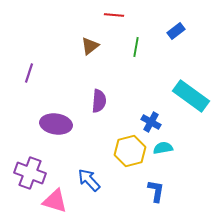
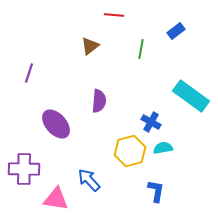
green line: moved 5 px right, 2 px down
purple ellipse: rotated 40 degrees clockwise
purple cross: moved 6 px left, 4 px up; rotated 20 degrees counterclockwise
pink triangle: moved 1 px right, 2 px up; rotated 8 degrees counterclockwise
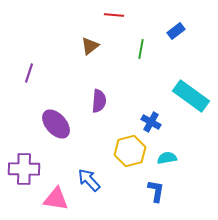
cyan semicircle: moved 4 px right, 10 px down
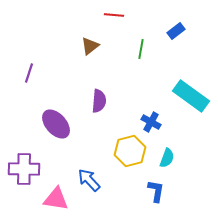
cyan semicircle: rotated 120 degrees clockwise
